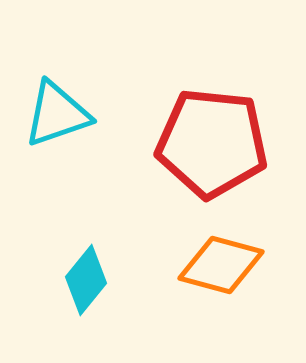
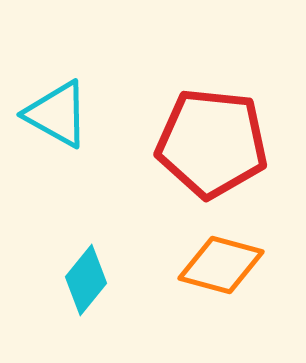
cyan triangle: rotated 48 degrees clockwise
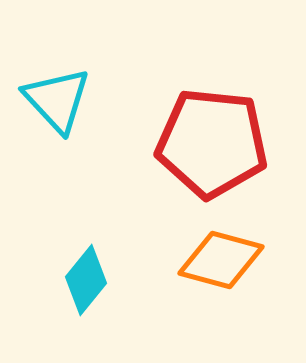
cyan triangle: moved 14 px up; rotated 18 degrees clockwise
orange diamond: moved 5 px up
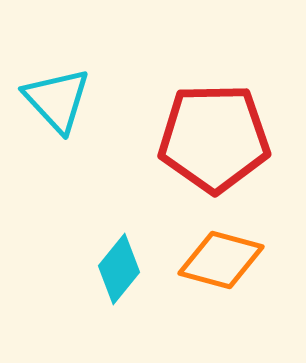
red pentagon: moved 2 px right, 5 px up; rotated 7 degrees counterclockwise
cyan diamond: moved 33 px right, 11 px up
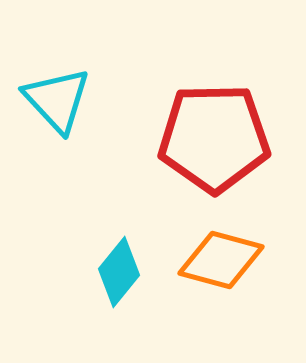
cyan diamond: moved 3 px down
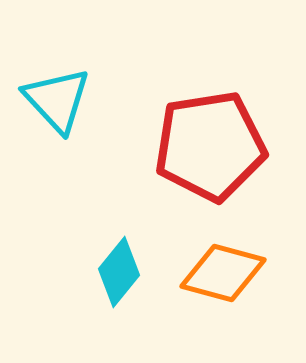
red pentagon: moved 4 px left, 8 px down; rotated 8 degrees counterclockwise
orange diamond: moved 2 px right, 13 px down
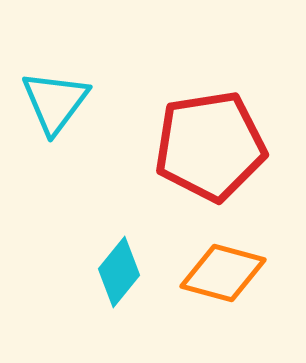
cyan triangle: moved 2 px left, 2 px down; rotated 20 degrees clockwise
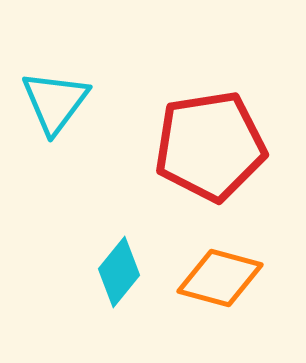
orange diamond: moved 3 px left, 5 px down
